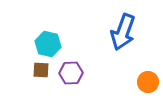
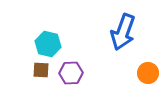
orange circle: moved 9 px up
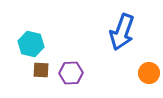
blue arrow: moved 1 px left
cyan hexagon: moved 17 px left
orange circle: moved 1 px right
